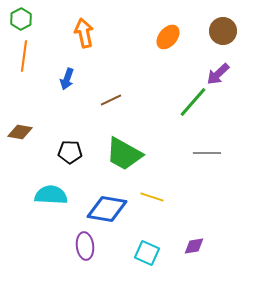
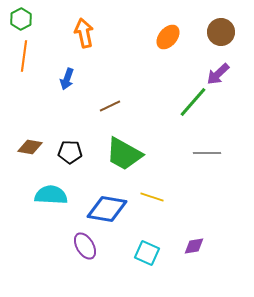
brown circle: moved 2 px left, 1 px down
brown line: moved 1 px left, 6 px down
brown diamond: moved 10 px right, 15 px down
purple ellipse: rotated 24 degrees counterclockwise
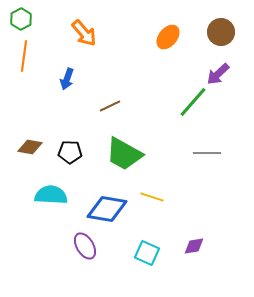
orange arrow: rotated 152 degrees clockwise
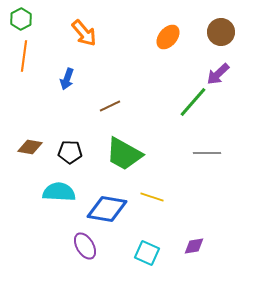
cyan semicircle: moved 8 px right, 3 px up
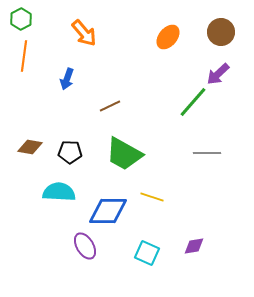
blue diamond: moved 1 px right, 2 px down; rotated 9 degrees counterclockwise
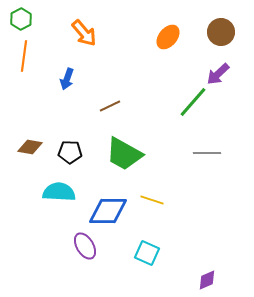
yellow line: moved 3 px down
purple diamond: moved 13 px right, 34 px down; rotated 15 degrees counterclockwise
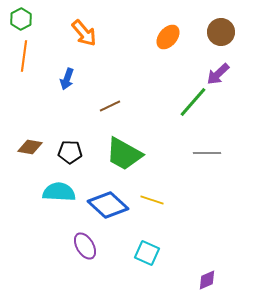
blue diamond: moved 6 px up; rotated 42 degrees clockwise
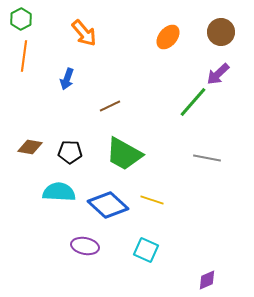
gray line: moved 5 px down; rotated 12 degrees clockwise
purple ellipse: rotated 48 degrees counterclockwise
cyan square: moved 1 px left, 3 px up
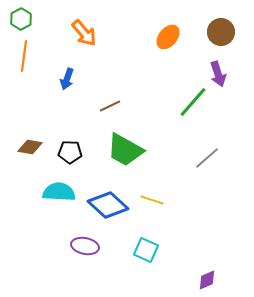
purple arrow: rotated 65 degrees counterclockwise
green trapezoid: moved 1 px right, 4 px up
gray line: rotated 52 degrees counterclockwise
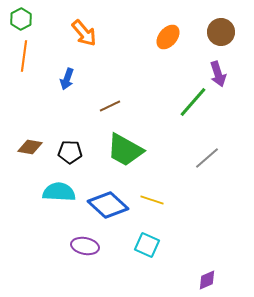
cyan square: moved 1 px right, 5 px up
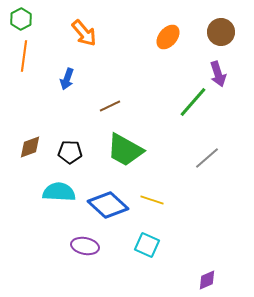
brown diamond: rotated 30 degrees counterclockwise
